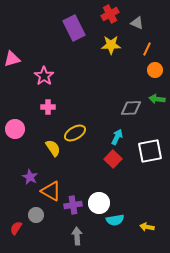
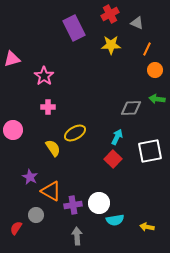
pink circle: moved 2 px left, 1 px down
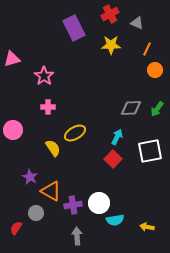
green arrow: moved 10 px down; rotated 63 degrees counterclockwise
gray circle: moved 2 px up
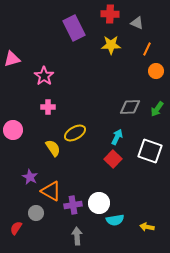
red cross: rotated 30 degrees clockwise
orange circle: moved 1 px right, 1 px down
gray diamond: moved 1 px left, 1 px up
white square: rotated 30 degrees clockwise
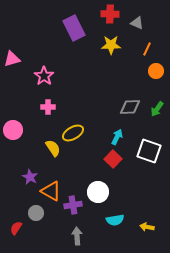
yellow ellipse: moved 2 px left
white square: moved 1 px left
white circle: moved 1 px left, 11 px up
